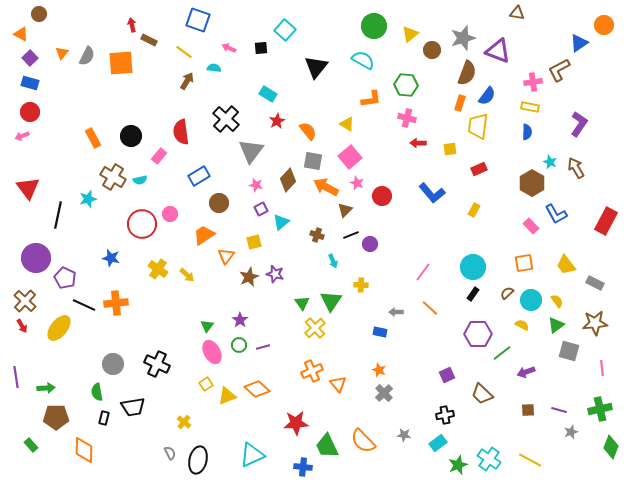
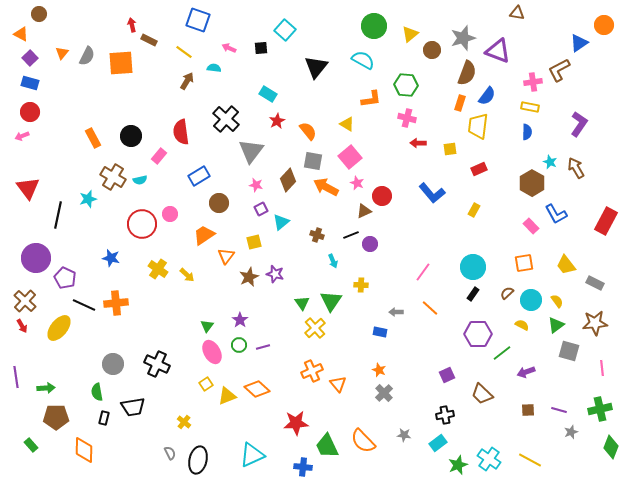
brown triangle at (345, 210): moved 19 px right, 1 px down; rotated 21 degrees clockwise
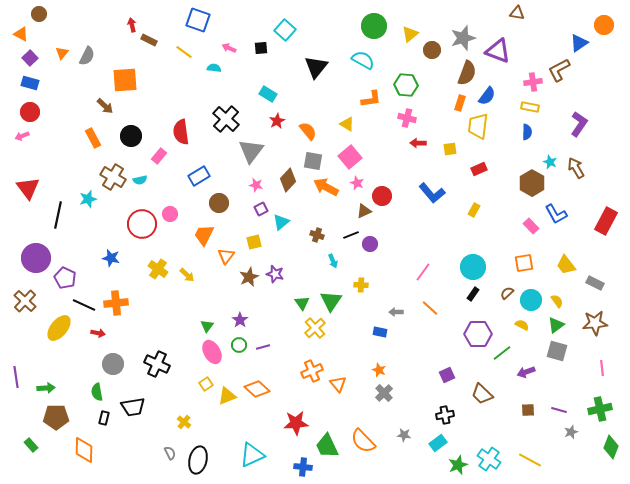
orange square at (121, 63): moved 4 px right, 17 px down
brown arrow at (187, 81): moved 82 px left, 25 px down; rotated 102 degrees clockwise
orange trapezoid at (204, 235): rotated 30 degrees counterclockwise
red arrow at (22, 326): moved 76 px right, 7 px down; rotated 48 degrees counterclockwise
gray square at (569, 351): moved 12 px left
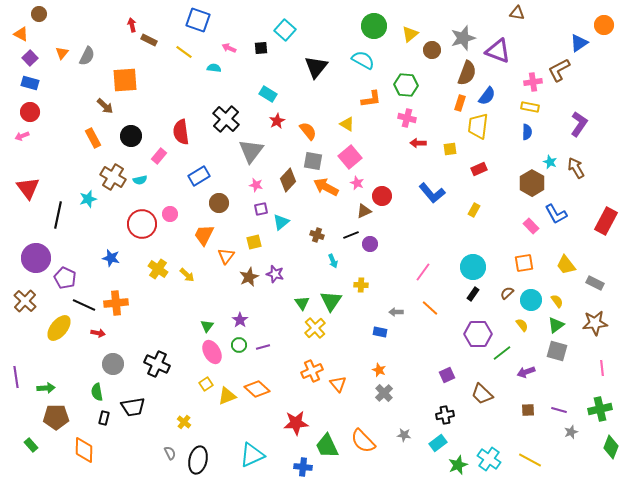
purple square at (261, 209): rotated 16 degrees clockwise
yellow semicircle at (522, 325): rotated 24 degrees clockwise
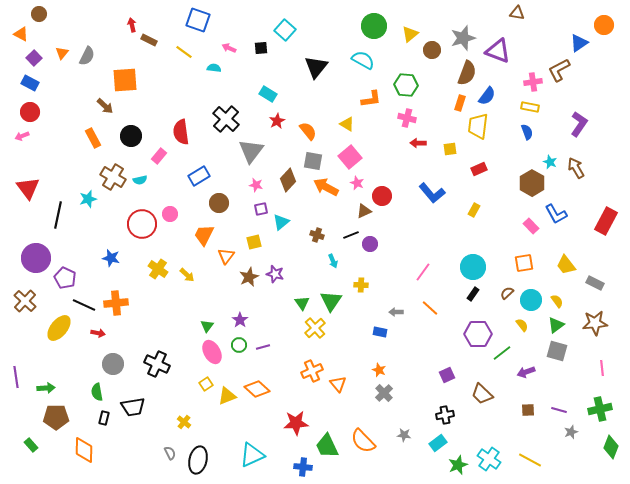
purple square at (30, 58): moved 4 px right
blue rectangle at (30, 83): rotated 12 degrees clockwise
blue semicircle at (527, 132): rotated 21 degrees counterclockwise
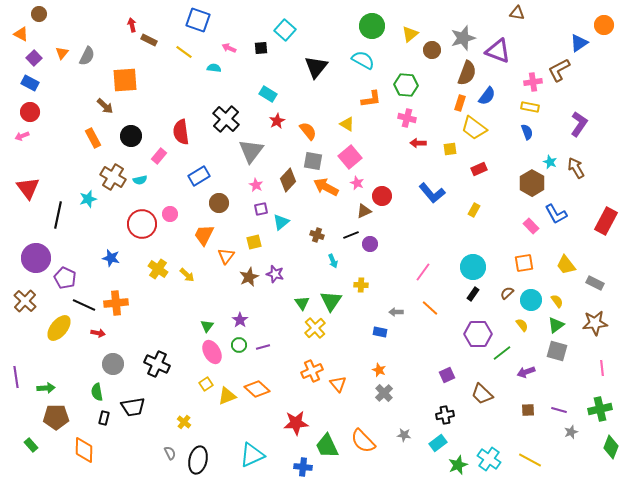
green circle at (374, 26): moved 2 px left
yellow trapezoid at (478, 126): moved 4 px left, 2 px down; rotated 60 degrees counterclockwise
pink star at (256, 185): rotated 16 degrees clockwise
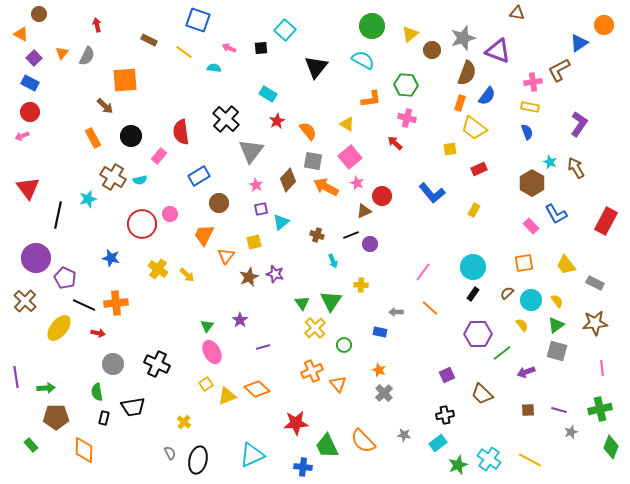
red arrow at (132, 25): moved 35 px left
red arrow at (418, 143): moved 23 px left; rotated 42 degrees clockwise
green circle at (239, 345): moved 105 px right
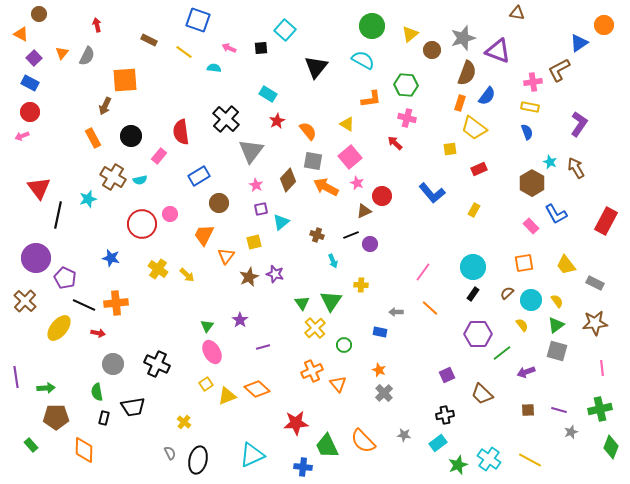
brown arrow at (105, 106): rotated 72 degrees clockwise
red triangle at (28, 188): moved 11 px right
